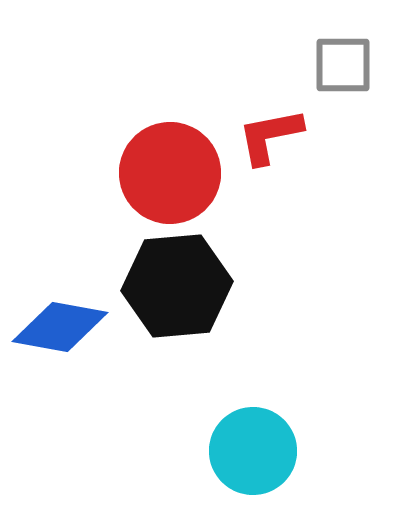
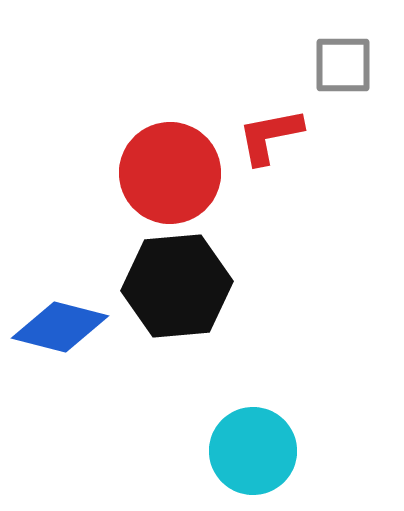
blue diamond: rotated 4 degrees clockwise
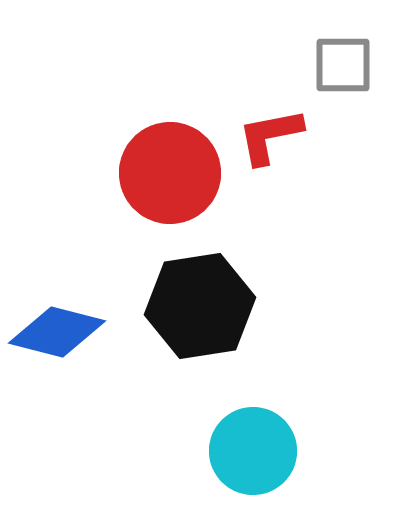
black hexagon: moved 23 px right, 20 px down; rotated 4 degrees counterclockwise
blue diamond: moved 3 px left, 5 px down
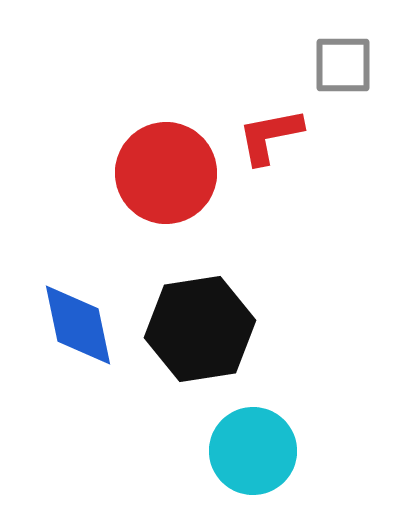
red circle: moved 4 px left
black hexagon: moved 23 px down
blue diamond: moved 21 px right, 7 px up; rotated 64 degrees clockwise
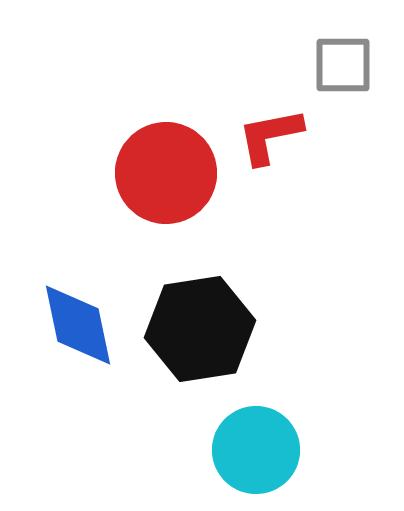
cyan circle: moved 3 px right, 1 px up
